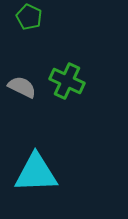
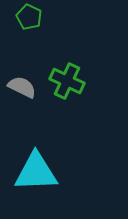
cyan triangle: moved 1 px up
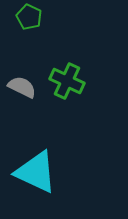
cyan triangle: rotated 27 degrees clockwise
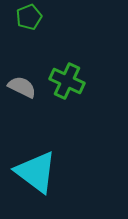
green pentagon: rotated 25 degrees clockwise
cyan triangle: rotated 12 degrees clockwise
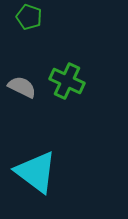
green pentagon: rotated 30 degrees counterclockwise
